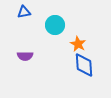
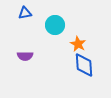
blue triangle: moved 1 px right, 1 px down
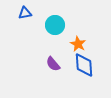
purple semicircle: moved 28 px right, 8 px down; rotated 49 degrees clockwise
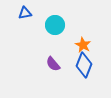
orange star: moved 5 px right, 1 px down
blue diamond: rotated 25 degrees clockwise
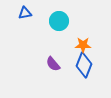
cyan circle: moved 4 px right, 4 px up
orange star: rotated 28 degrees counterclockwise
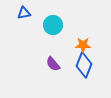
blue triangle: moved 1 px left
cyan circle: moved 6 px left, 4 px down
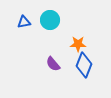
blue triangle: moved 9 px down
cyan circle: moved 3 px left, 5 px up
orange star: moved 5 px left, 1 px up
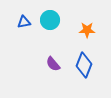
orange star: moved 9 px right, 14 px up
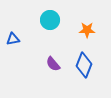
blue triangle: moved 11 px left, 17 px down
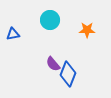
blue triangle: moved 5 px up
blue diamond: moved 16 px left, 9 px down
